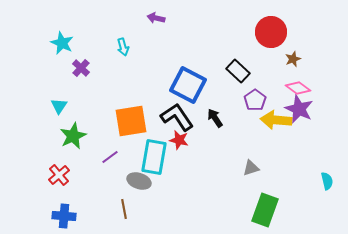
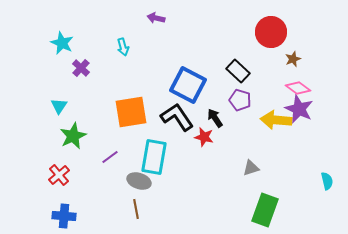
purple pentagon: moved 15 px left; rotated 20 degrees counterclockwise
orange square: moved 9 px up
red star: moved 25 px right, 3 px up
brown line: moved 12 px right
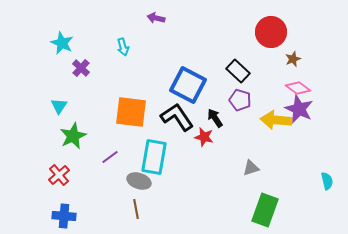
orange square: rotated 16 degrees clockwise
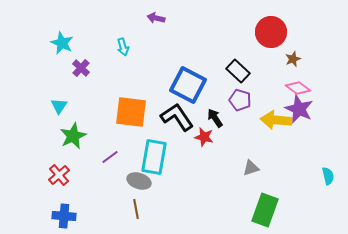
cyan semicircle: moved 1 px right, 5 px up
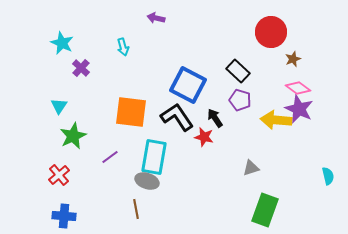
gray ellipse: moved 8 px right
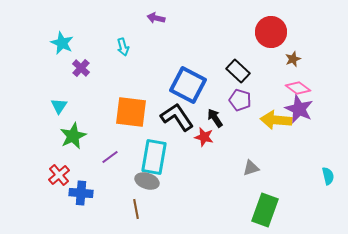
blue cross: moved 17 px right, 23 px up
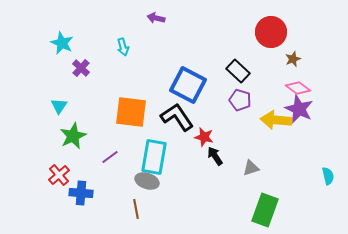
black arrow: moved 38 px down
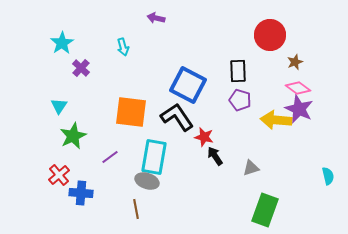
red circle: moved 1 px left, 3 px down
cyan star: rotated 15 degrees clockwise
brown star: moved 2 px right, 3 px down
black rectangle: rotated 45 degrees clockwise
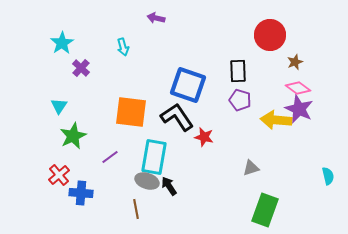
blue square: rotated 9 degrees counterclockwise
black arrow: moved 46 px left, 30 px down
